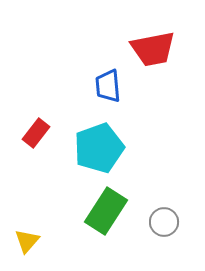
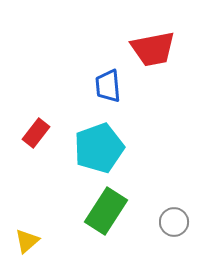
gray circle: moved 10 px right
yellow triangle: rotated 8 degrees clockwise
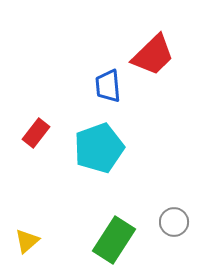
red trapezoid: moved 6 px down; rotated 33 degrees counterclockwise
green rectangle: moved 8 px right, 29 px down
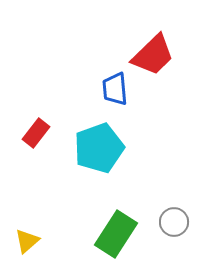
blue trapezoid: moved 7 px right, 3 px down
green rectangle: moved 2 px right, 6 px up
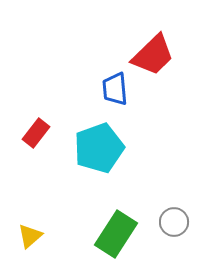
yellow triangle: moved 3 px right, 5 px up
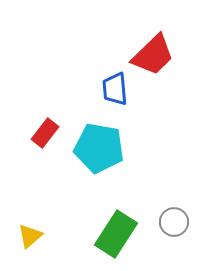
red rectangle: moved 9 px right
cyan pentagon: rotated 30 degrees clockwise
